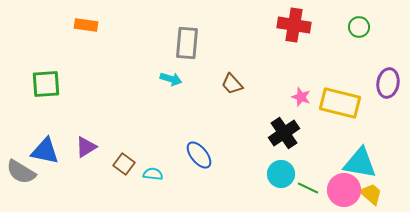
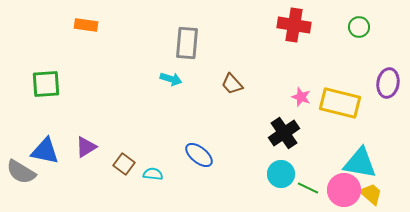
blue ellipse: rotated 12 degrees counterclockwise
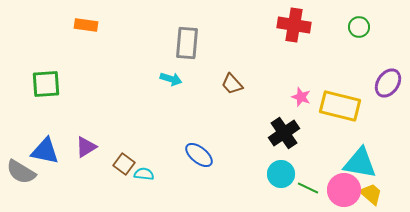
purple ellipse: rotated 24 degrees clockwise
yellow rectangle: moved 3 px down
cyan semicircle: moved 9 px left
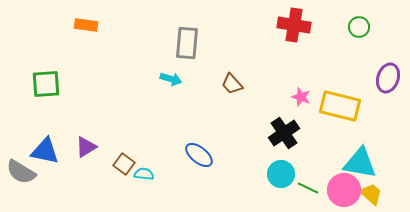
purple ellipse: moved 5 px up; rotated 16 degrees counterclockwise
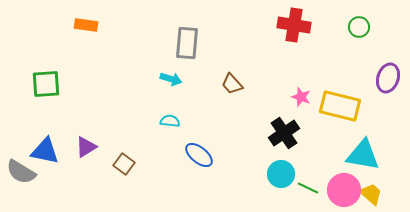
cyan triangle: moved 3 px right, 8 px up
cyan semicircle: moved 26 px right, 53 px up
